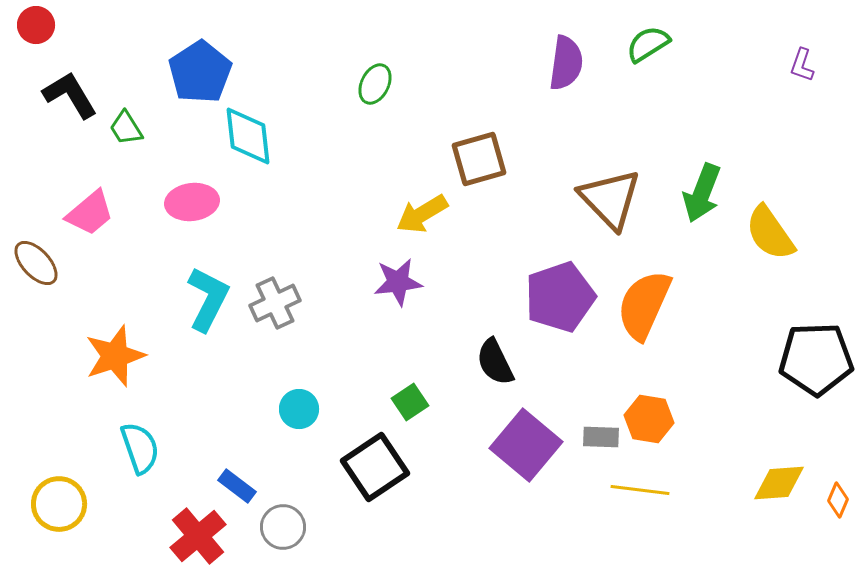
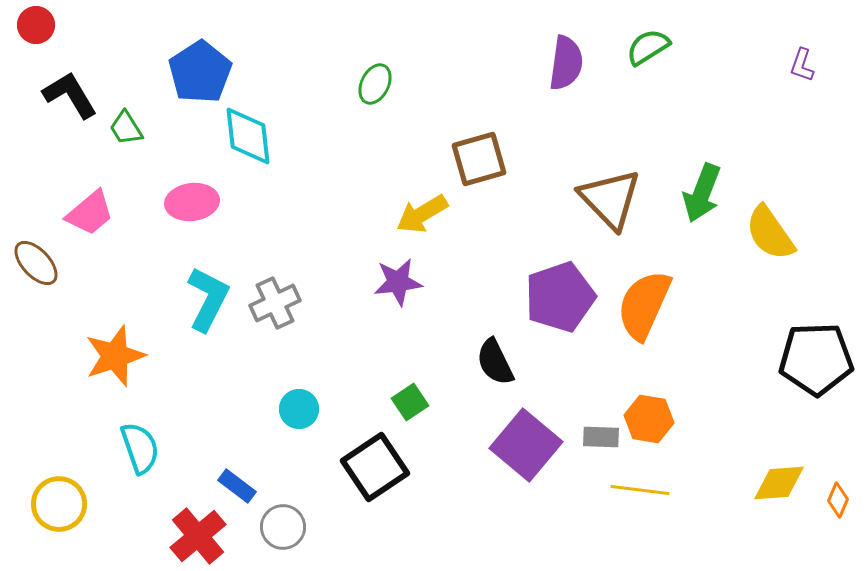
green semicircle: moved 3 px down
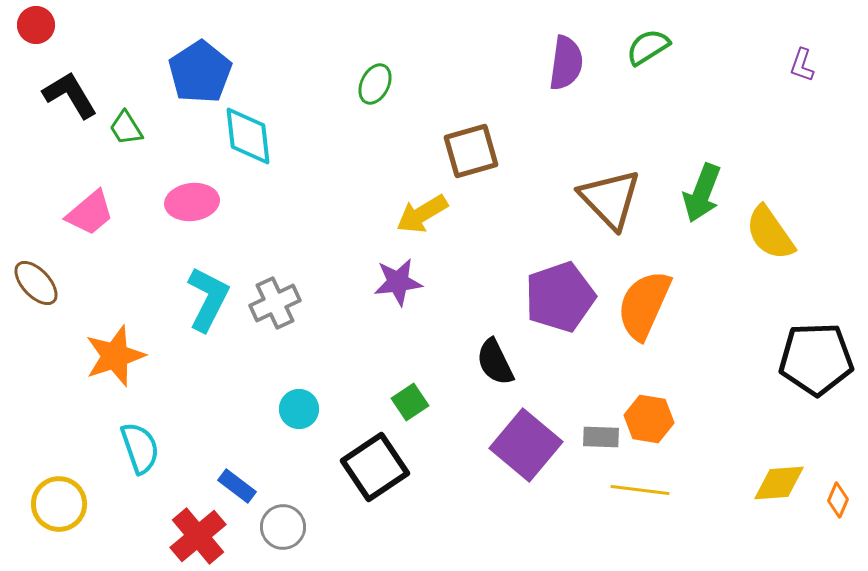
brown square: moved 8 px left, 8 px up
brown ellipse: moved 20 px down
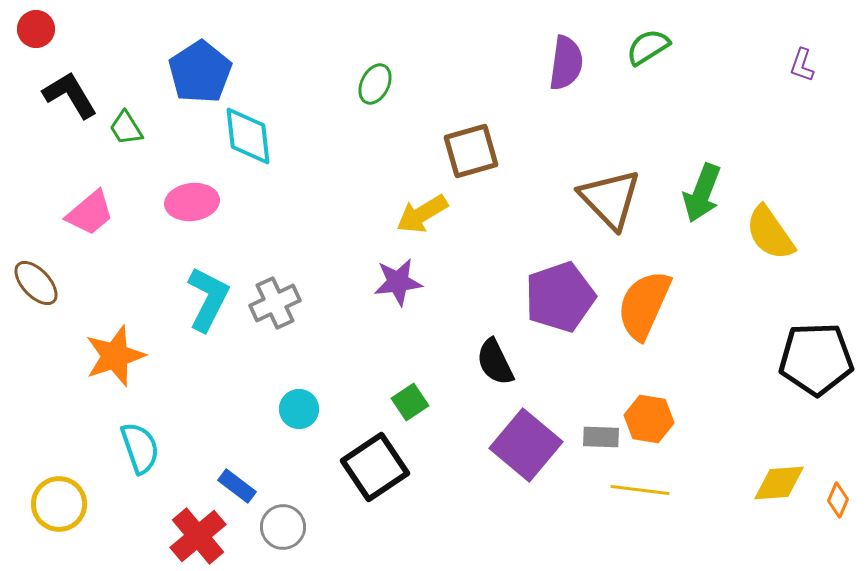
red circle: moved 4 px down
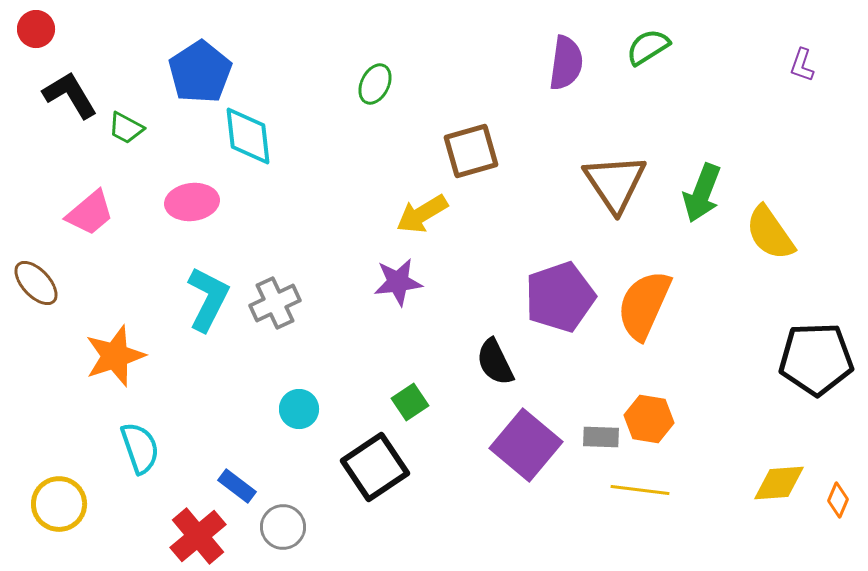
green trapezoid: rotated 30 degrees counterclockwise
brown triangle: moved 5 px right, 16 px up; rotated 10 degrees clockwise
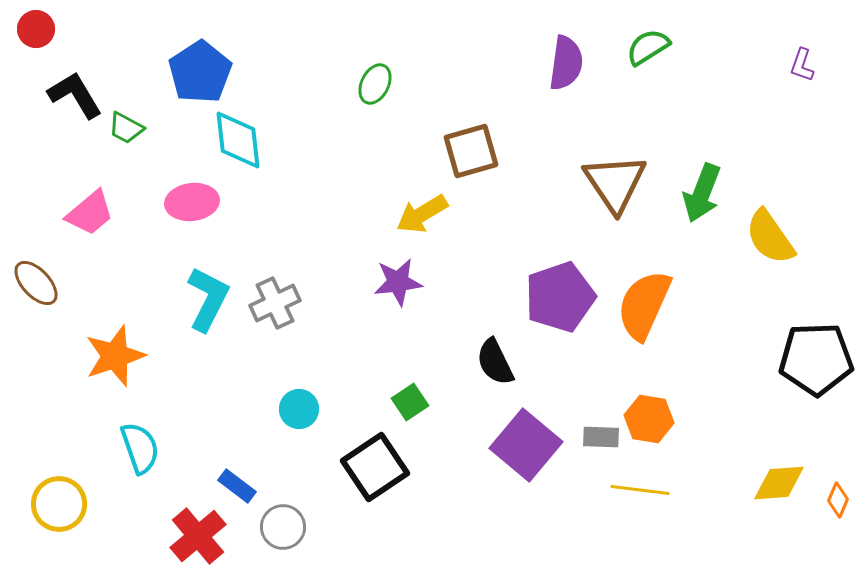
black L-shape: moved 5 px right
cyan diamond: moved 10 px left, 4 px down
yellow semicircle: moved 4 px down
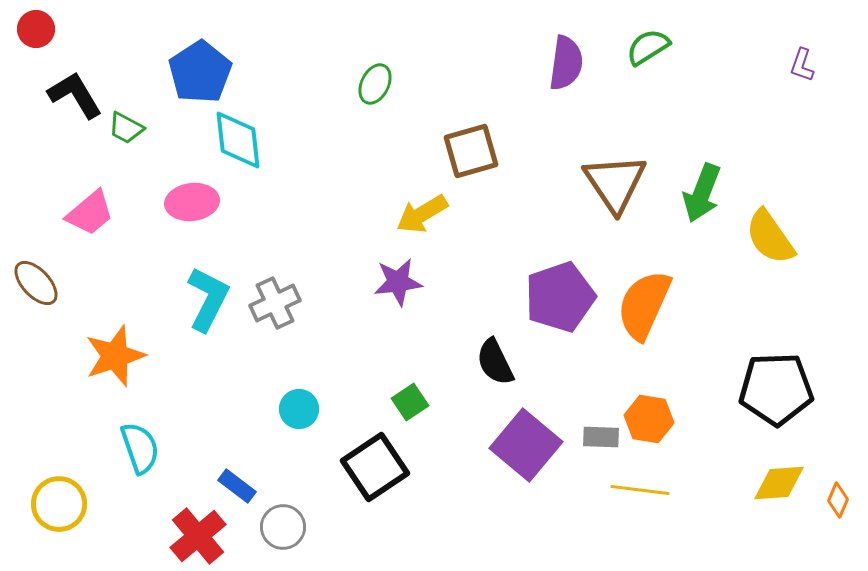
black pentagon: moved 40 px left, 30 px down
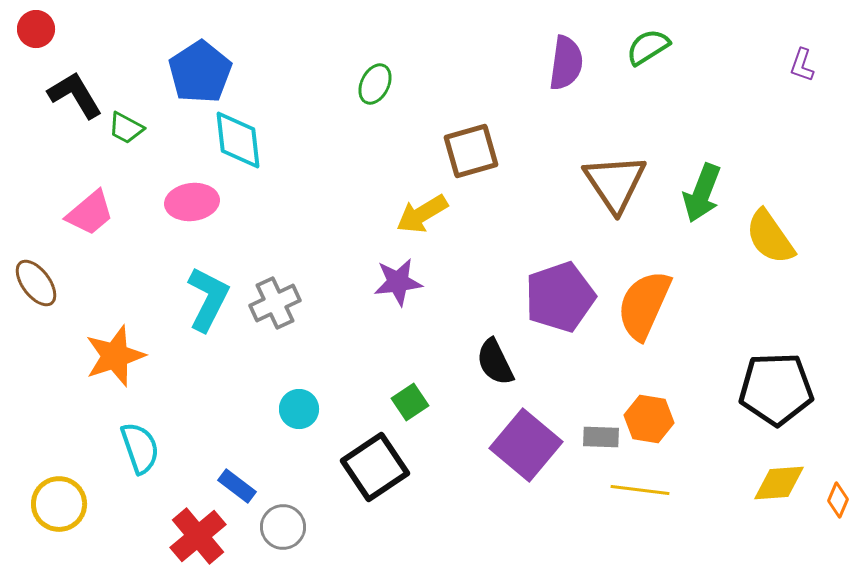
brown ellipse: rotated 6 degrees clockwise
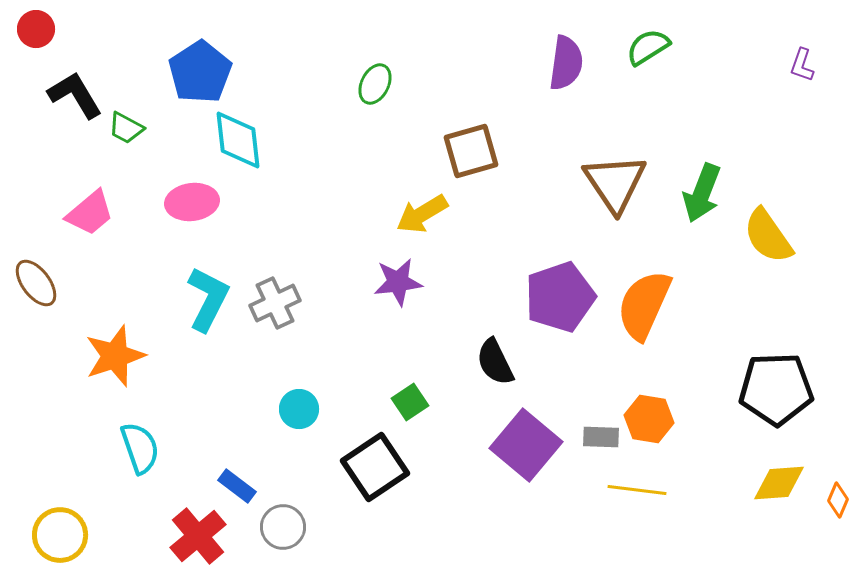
yellow semicircle: moved 2 px left, 1 px up
yellow line: moved 3 px left
yellow circle: moved 1 px right, 31 px down
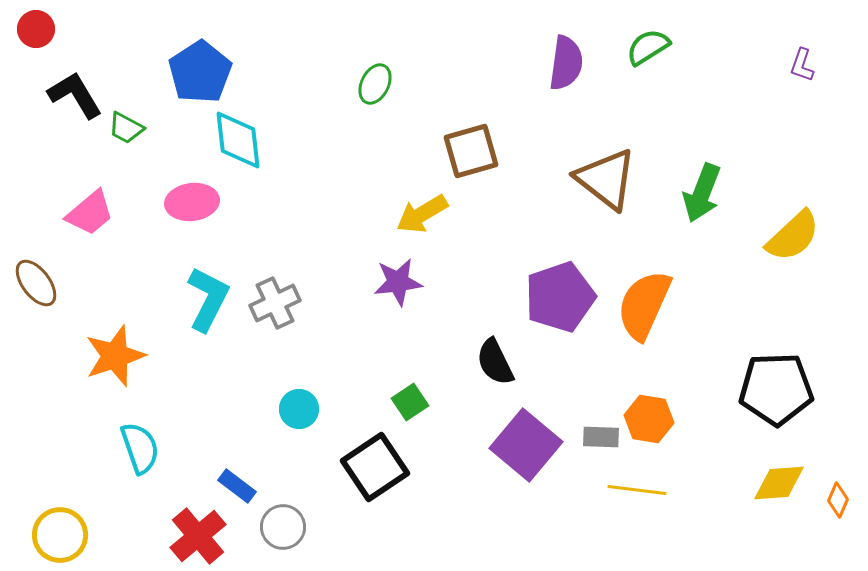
brown triangle: moved 9 px left, 4 px up; rotated 18 degrees counterclockwise
yellow semicircle: moved 25 px right; rotated 98 degrees counterclockwise
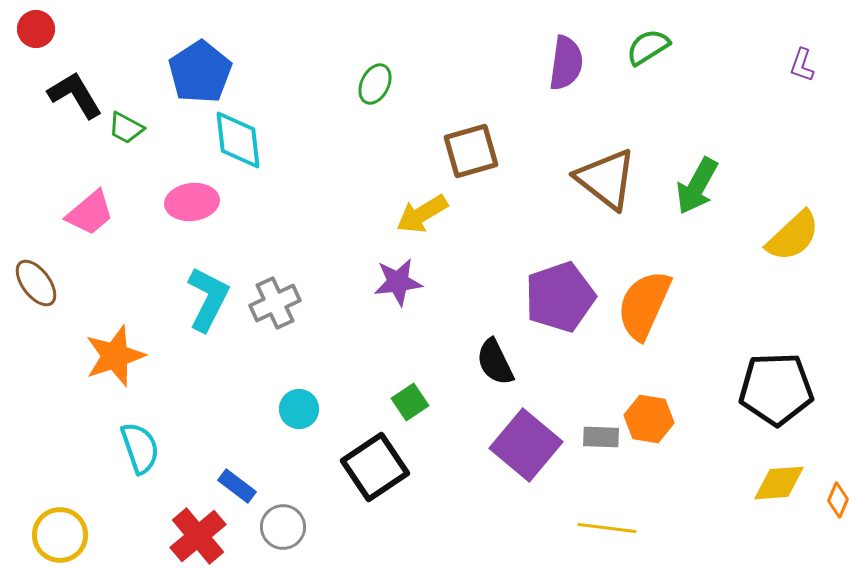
green arrow: moved 5 px left, 7 px up; rotated 8 degrees clockwise
yellow line: moved 30 px left, 38 px down
